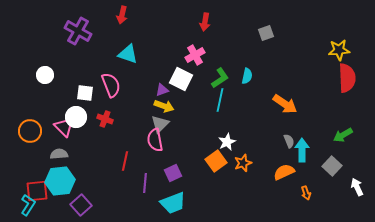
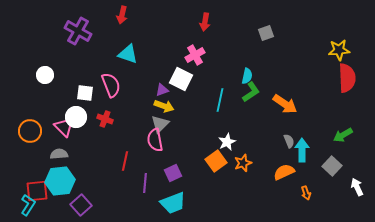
green L-shape at (220, 78): moved 31 px right, 14 px down
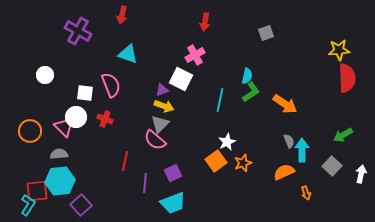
pink semicircle at (155, 140): rotated 40 degrees counterclockwise
white arrow at (357, 187): moved 4 px right, 13 px up; rotated 36 degrees clockwise
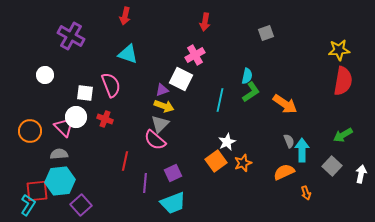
red arrow at (122, 15): moved 3 px right, 1 px down
purple cross at (78, 31): moved 7 px left, 5 px down
red semicircle at (347, 78): moved 4 px left, 3 px down; rotated 12 degrees clockwise
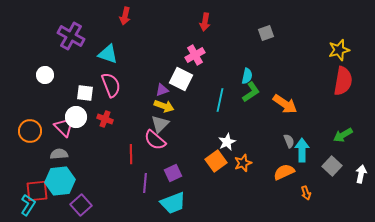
yellow star at (339, 50): rotated 10 degrees counterclockwise
cyan triangle at (128, 54): moved 20 px left
red line at (125, 161): moved 6 px right, 7 px up; rotated 12 degrees counterclockwise
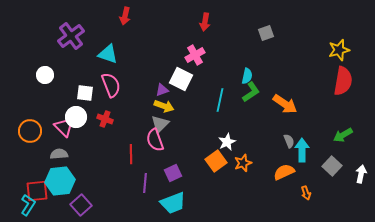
purple cross at (71, 36): rotated 24 degrees clockwise
pink semicircle at (155, 140): rotated 30 degrees clockwise
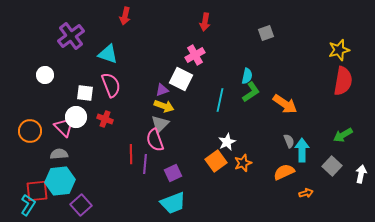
purple line at (145, 183): moved 19 px up
orange arrow at (306, 193): rotated 88 degrees counterclockwise
